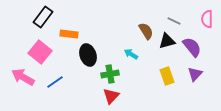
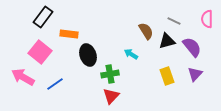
blue line: moved 2 px down
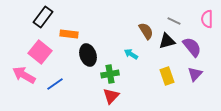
pink arrow: moved 1 px right, 2 px up
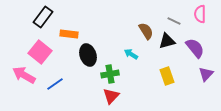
pink semicircle: moved 7 px left, 5 px up
purple semicircle: moved 3 px right, 1 px down
purple triangle: moved 11 px right
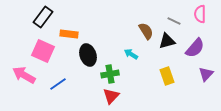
purple semicircle: rotated 80 degrees clockwise
pink square: moved 3 px right, 1 px up; rotated 15 degrees counterclockwise
blue line: moved 3 px right
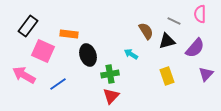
black rectangle: moved 15 px left, 9 px down
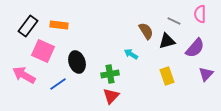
orange rectangle: moved 10 px left, 9 px up
black ellipse: moved 11 px left, 7 px down
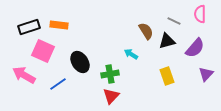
black rectangle: moved 1 px right, 1 px down; rotated 35 degrees clockwise
black ellipse: moved 3 px right; rotated 15 degrees counterclockwise
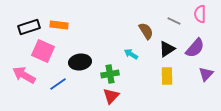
black triangle: moved 8 px down; rotated 18 degrees counterclockwise
black ellipse: rotated 65 degrees counterclockwise
yellow rectangle: rotated 18 degrees clockwise
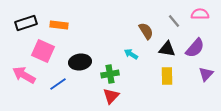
pink semicircle: rotated 90 degrees clockwise
gray line: rotated 24 degrees clockwise
black rectangle: moved 3 px left, 4 px up
black triangle: rotated 42 degrees clockwise
